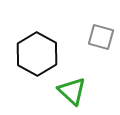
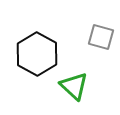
green triangle: moved 2 px right, 5 px up
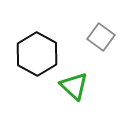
gray square: rotated 20 degrees clockwise
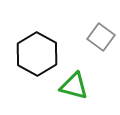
green triangle: rotated 28 degrees counterclockwise
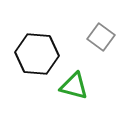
black hexagon: rotated 24 degrees counterclockwise
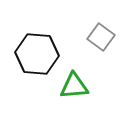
green triangle: rotated 20 degrees counterclockwise
